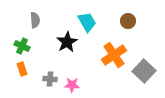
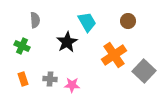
orange rectangle: moved 1 px right, 10 px down
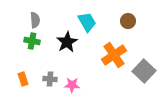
green cross: moved 10 px right, 5 px up; rotated 14 degrees counterclockwise
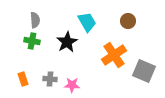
gray square: rotated 20 degrees counterclockwise
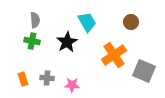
brown circle: moved 3 px right, 1 px down
gray cross: moved 3 px left, 1 px up
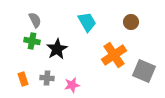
gray semicircle: rotated 21 degrees counterclockwise
black star: moved 10 px left, 7 px down
pink star: rotated 14 degrees counterclockwise
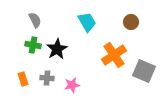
green cross: moved 1 px right, 4 px down
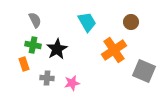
orange cross: moved 5 px up
orange rectangle: moved 1 px right, 15 px up
pink star: moved 2 px up
